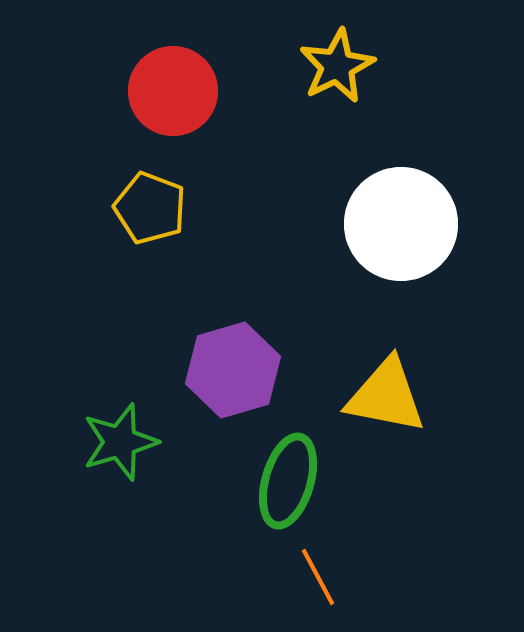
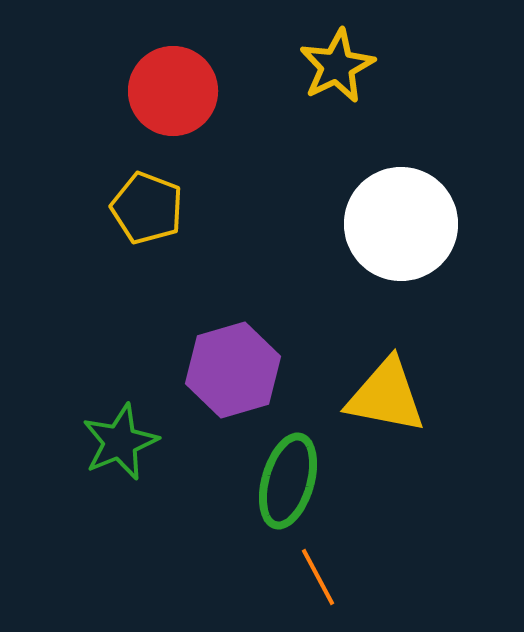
yellow pentagon: moved 3 px left
green star: rotated 6 degrees counterclockwise
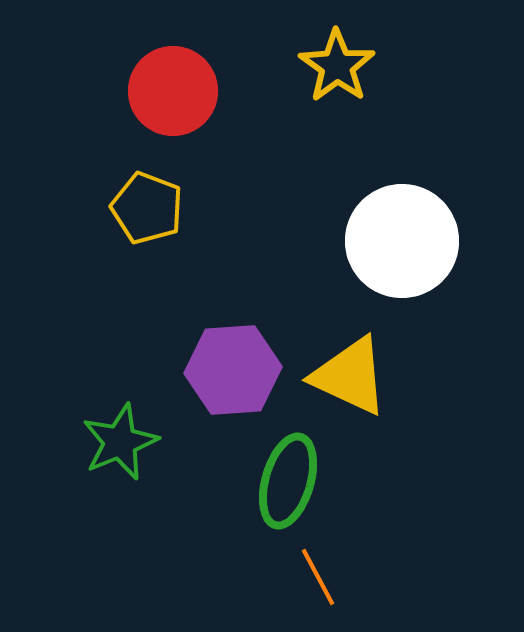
yellow star: rotated 10 degrees counterclockwise
white circle: moved 1 px right, 17 px down
purple hexagon: rotated 12 degrees clockwise
yellow triangle: moved 36 px left, 20 px up; rotated 14 degrees clockwise
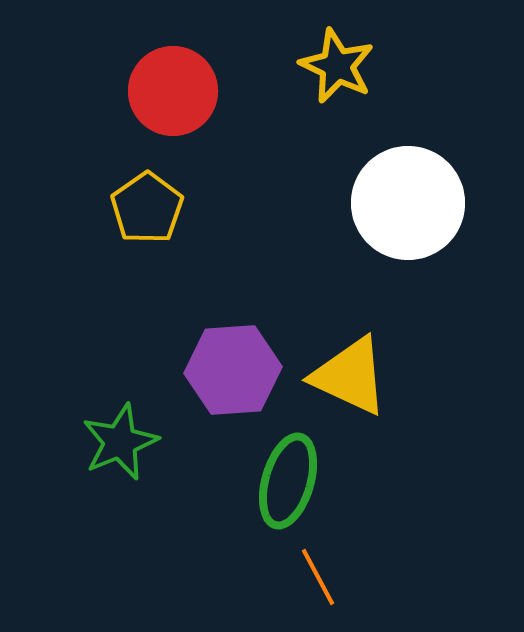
yellow star: rotated 10 degrees counterclockwise
yellow pentagon: rotated 16 degrees clockwise
white circle: moved 6 px right, 38 px up
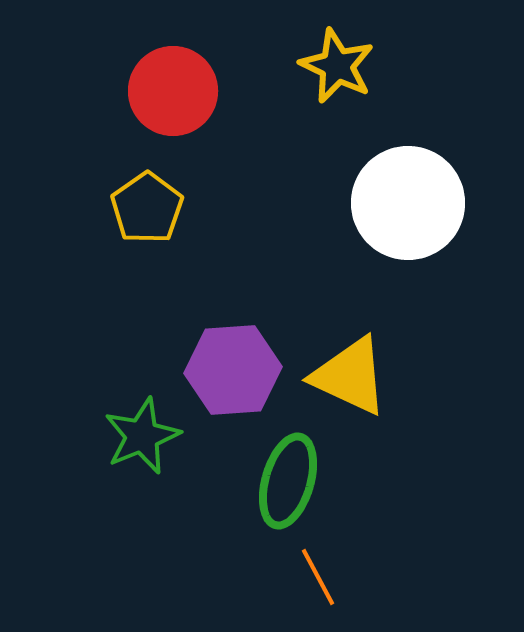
green star: moved 22 px right, 6 px up
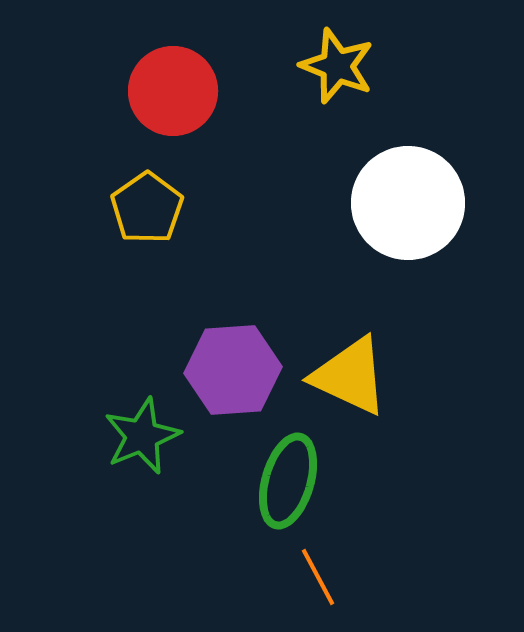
yellow star: rotated 4 degrees counterclockwise
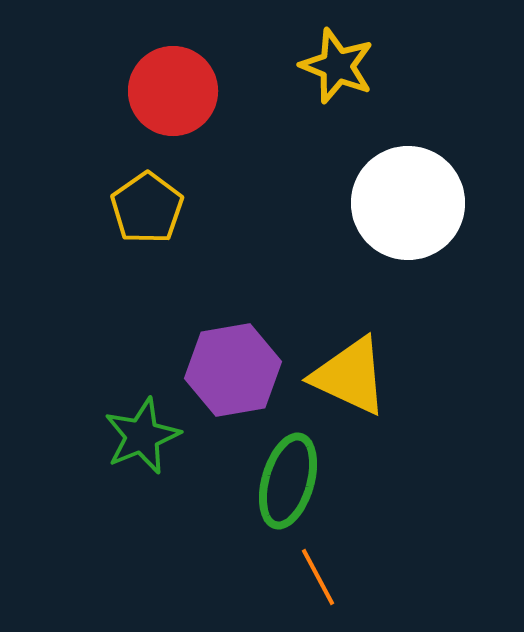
purple hexagon: rotated 6 degrees counterclockwise
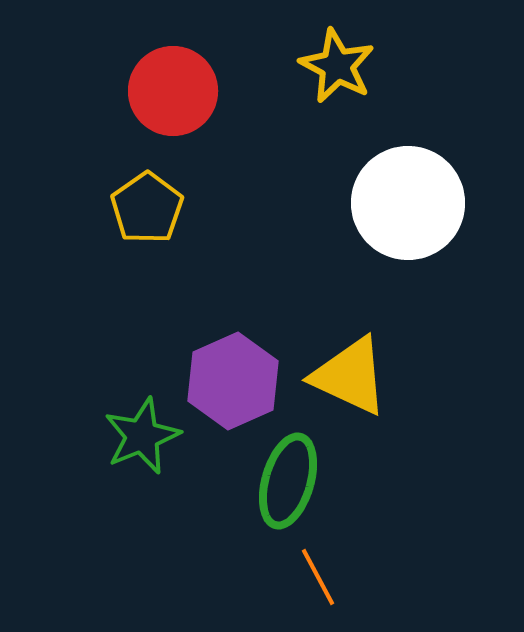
yellow star: rotated 6 degrees clockwise
purple hexagon: moved 11 px down; rotated 14 degrees counterclockwise
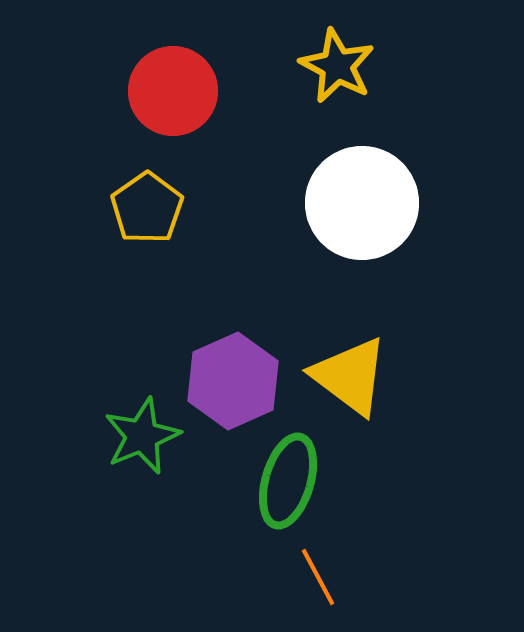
white circle: moved 46 px left
yellow triangle: rotated 12 degrees clockwise
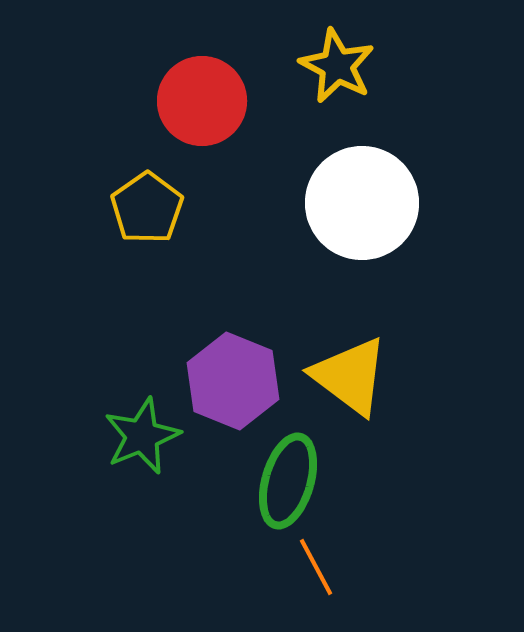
red circle: moved 29 px right, 10 px down
purple hexagon: rotated 14 degrees counterclockwise
orange line: moved 2 px left, 10 px up
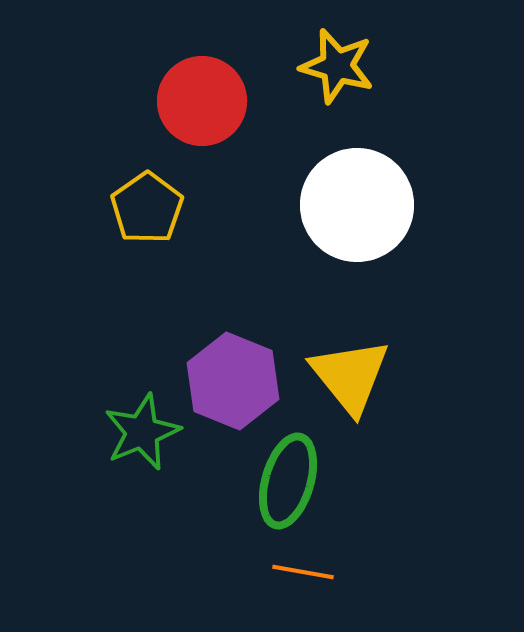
yellow star: rotated 12 degrees counterclockwise
white circle: moved 5 px left, 2 px down
yellow triangle: rotated 14 degrees clockwise
green star: moved 4 px up
orange line: moved 13 px left, 5 px down; rotated 52 degrees counterclockwise
